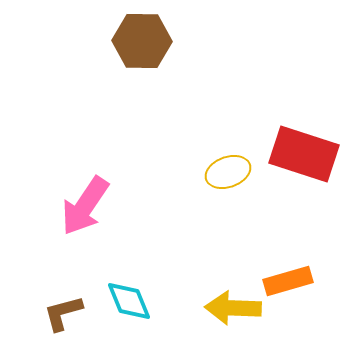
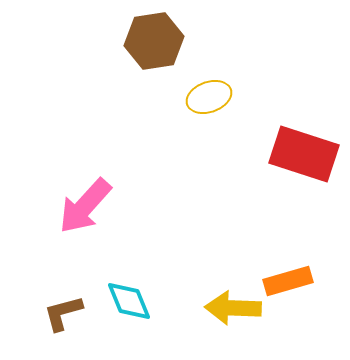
brown hexagon: moved 12 px right; rotated 10 degrees counterclockwise
yellow ellipse: moved 19 px left, 75 px up
pink arrow: rotated 8 degrees clockwise
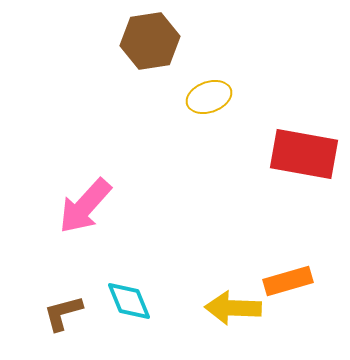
brown hexagon: moved 4 px left
red rectangle: rotated 8 degrees counterclockwise
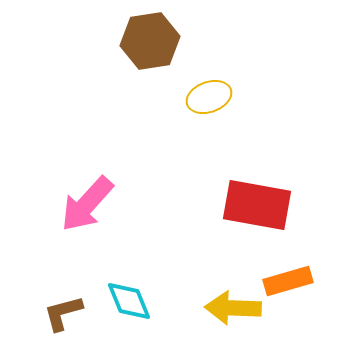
red rectangle: moved 47 px left, 51 px down
pink arrow: moved 2 px right, 2 px up
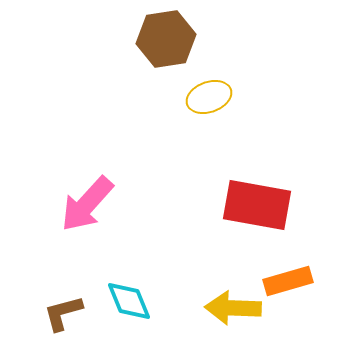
brown hexagon: moved 16 px right, 2 px up
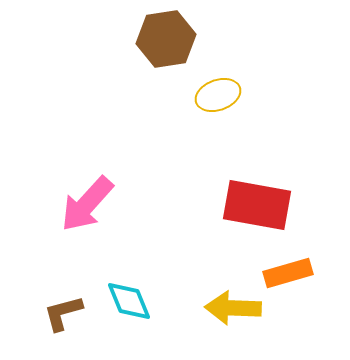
yellow ellipse: moved 9 px right, 2 px up
orange rectangle: moved 8 px up
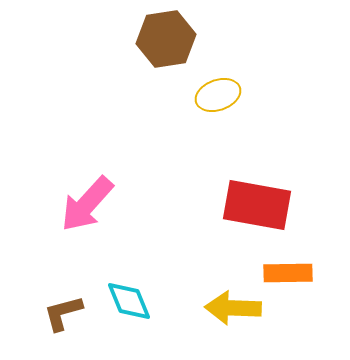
orange rectangle: rotated 15 degrees clockwise
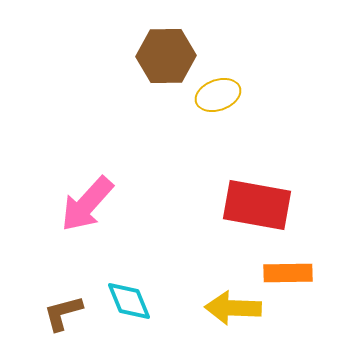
brown hexagon: moved 17 px down; rotated 8 degrees clockwise
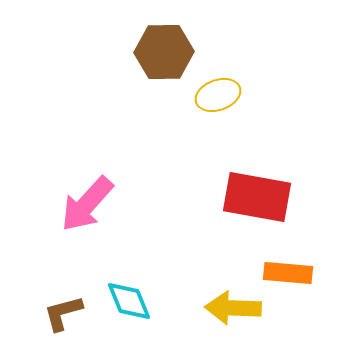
brown hexagon: moved 2 px left, 4 px up
red rectangle: moved 8 px up
orange rectangle: rotated 6 degrees clockwise
